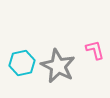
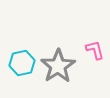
gray star: rotated 12 degrees clockwise
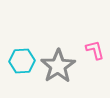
cyan hexagon: moved 2 px up; rotated 10 degrees clockwise
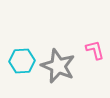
gray star: rotated 16 degrees counterclockwise
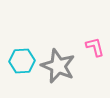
pink L-shape: moved 3 px up
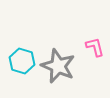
cyan hexagon: rotated 20 degrees clockwise
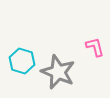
gray star: moved 6 px down
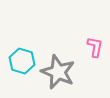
pink L-shape: rotated 25 degrees clockwise
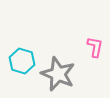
gray star: moved 2 px down
